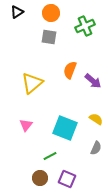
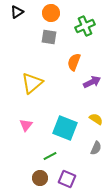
orange semicircle: moved 4 px right, 8 px up
purple arrow: moved 1 px left, 1 px down; rotated 66 degrees counterclockwise
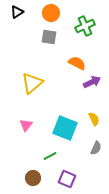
orange semicircle: moved 3 px right, 1 px down; rotated 96 degrees clockwise
yellow semicircle: moved 2 px left; rotated 32 degrees clockwise
brown circle: moved 7 px left
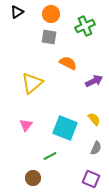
orange circle: moved 1 px down
orange semicircle: moved 9 px left
purple arrow: moved 2 px right, 1 px up
yellow semicircle: rotated 16 degrees counterclockwise
purple square: moved 24 px right
